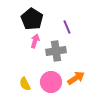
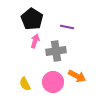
purple line: rotated 56 degrees counterclockwise
orange arrow: moved 1 px right, 2 px up; rotated 60 degrees clockwise
pink circle: moved 2 px right
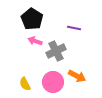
purple line: moved 7 px right, 1 px down
pink arrow: rotated 88 degrees counterclockwise
gray cross: rotated 18 degrees counterclockwise
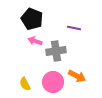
black pentagon: rotated 10 degrees counterclockwise
gray cross: rotated 18 degrees clockwise
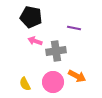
black pentagon: moved 1 px left, 2 px up; rotated 10 degrees counterclockwise
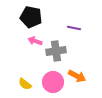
yellow semicircle: rotated 24 degrees counterclockwise
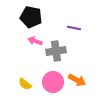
orange arrow: moved 4 px down
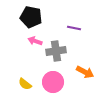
orange arrow: moved 8 px right, 8 px up
